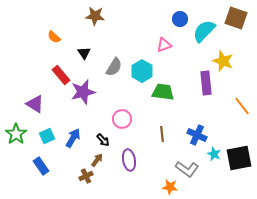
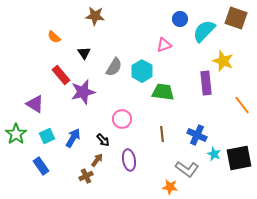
orange line: moved 1 px up
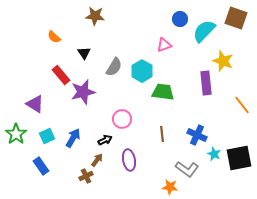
black arrow: moved 2 px right; rotated 72 degrees counterclockwise
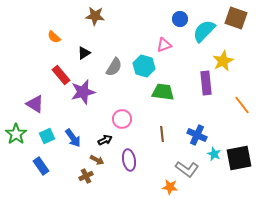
black triangle: rotated 32 degrees clockwise
yellow star: rotated 25 degrees clockwise
cyan hexagon: moved 2 px right, 5 px up; rotated 15 degrees counterclockwise
blue arrow: rotated 114 degrees clockwise
brown arrow: rotated 80 degrees clockwise
